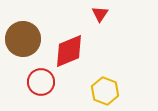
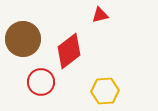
red triangle: moved 1 px down; rotated 42 degrees clockwise
red diamond: rotated 15 degrees counterclockwise
yellow hexagon: rotated 24 degrees counterclockwise
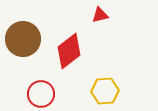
red circle: moved 12 px down
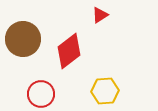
red triangle: rotated 18 degrees counterclockwise
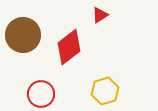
brown circle: moved 4 px up
red diamond: moved 4 px up
yellow hexagon: rotated 12 degrees counterclockwise
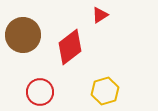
red diamond: moved 1 px right
red circle: moved 1 px left, 2 px up
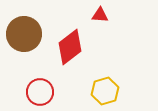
red triangle: rotated 36 degrees clockwise
brown circle: moved 1 px right, 1 px up
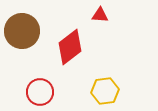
brown circle: moved 2 px left, 3 px up
yellow hexagon: rotated 8 degrees clockwise
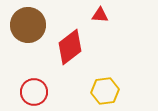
brown circle: moved 6 px right, 6 px up
red circle: moved 6 px left
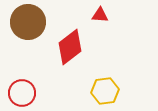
brown circle: moved 3 px up
red circle: moved 12 px left, 1 px down
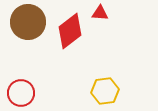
red triangle: moved 2 px up
red diamond: moved 16 px up
red circle: moved 1 px left
